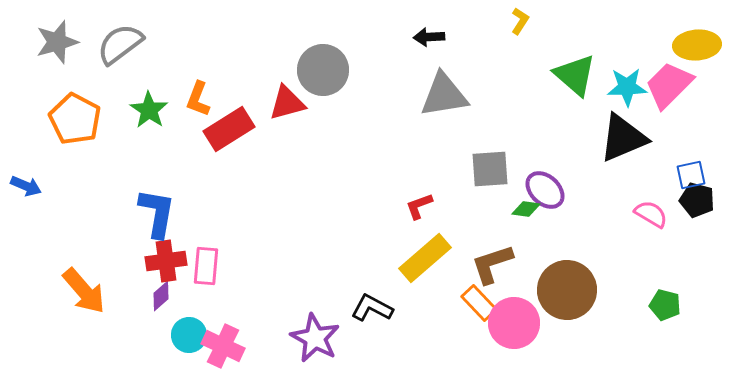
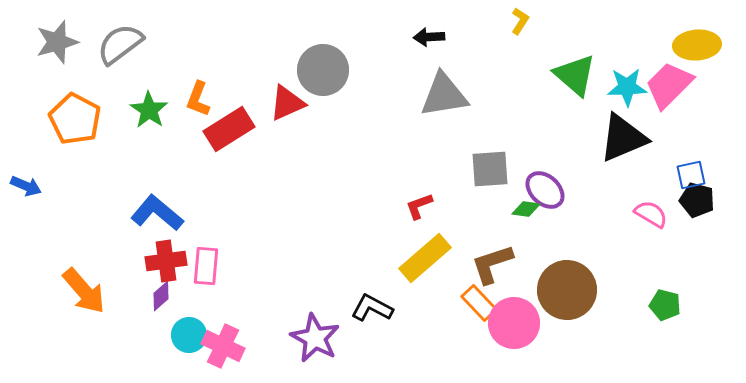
red triangle: rotated 9 degrees counterclockwise
blue L-shape: rotated 60 degrees counterclockwise
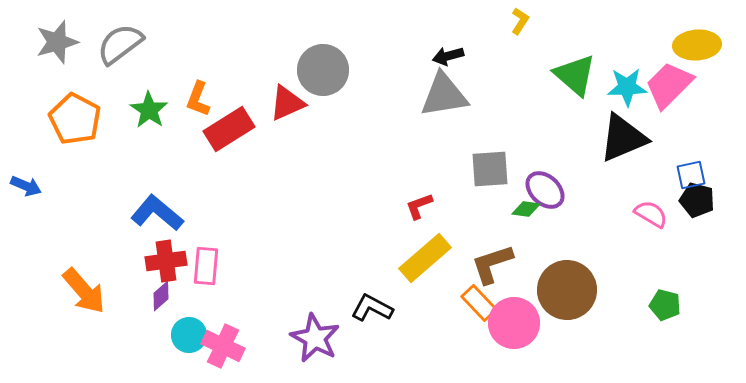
black arrow: moved 19 px right, 19 px down; rotated 12 degrees counterclockwise
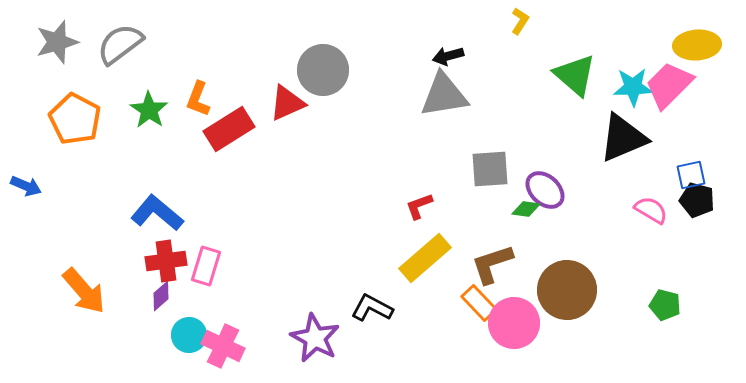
cyan star: moved 6 px right
pink semicircle: moved 4 px up
pink rectangle: rotated 12 degrees clockwise
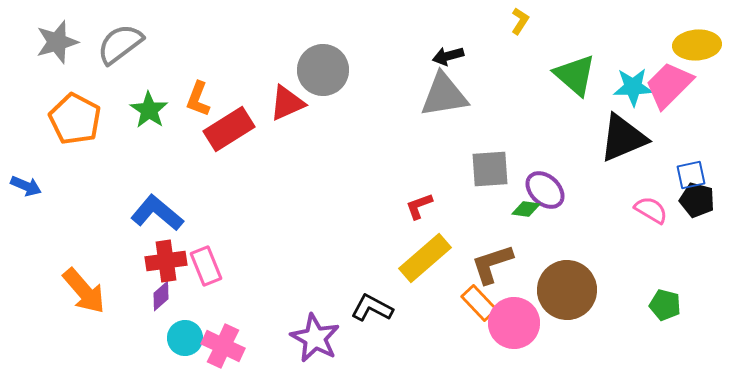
pink rectangle: rotated 39 degrees counterclockwise
cyan circle: moved 4 px left, 3 px down
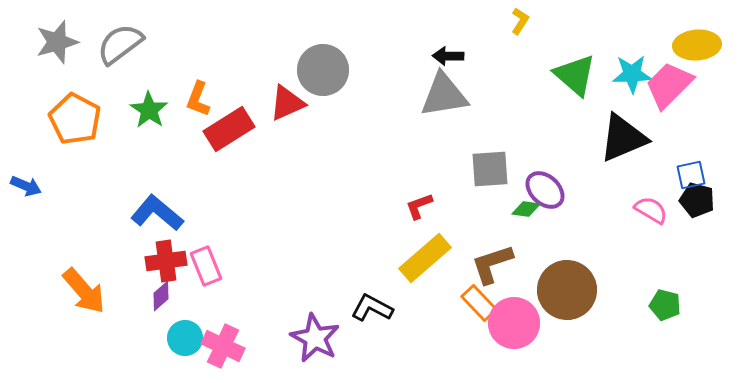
black arrow: rotated 16 degrees clockwise
cyan star: moved 1 px left, 13 px up
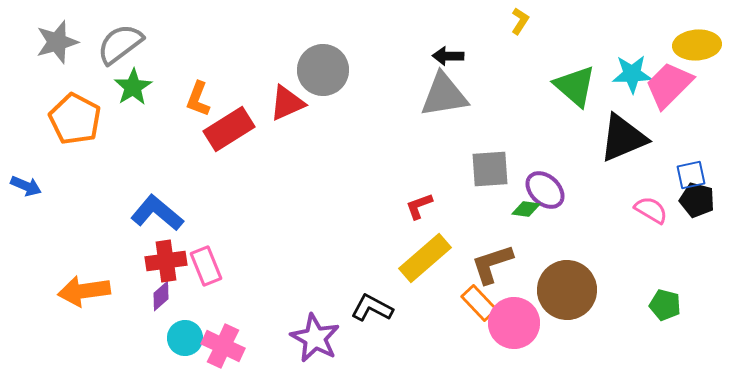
green triangle: moved 11 px down
green star: moved 16 px left, 23 px up; rotated 6 degrees clockwise
orange arrow: rotated 123 degrees clockwise
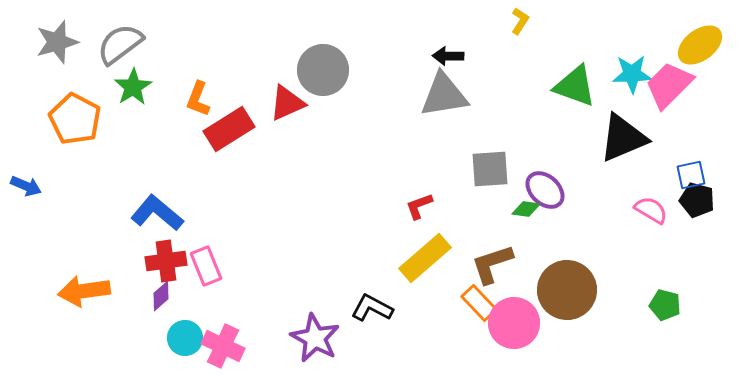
yellow ellipse: moved 3 px right; rotated 33 degrees counterclockwise
green triangle: rotated 21 degrees counterclockwise
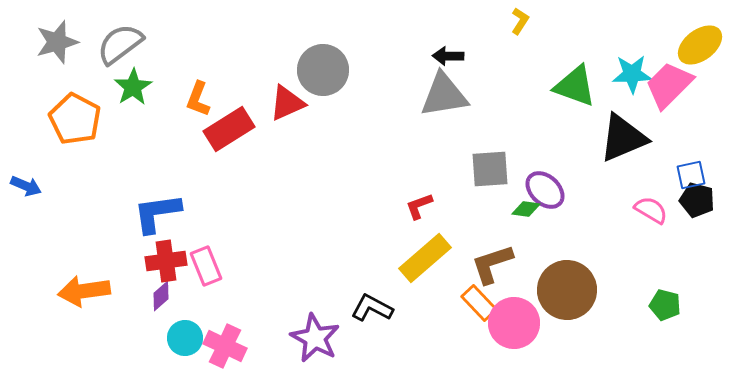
blue L-shape: rotated 48 degrees counterclockwise
pink cross: moved 2 px right
